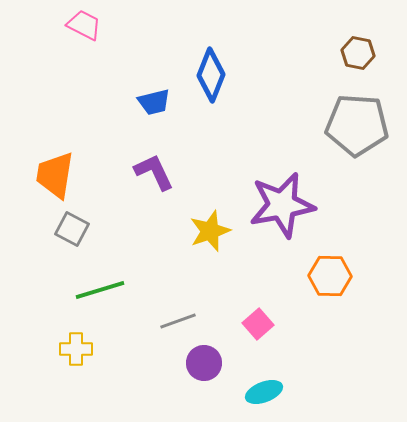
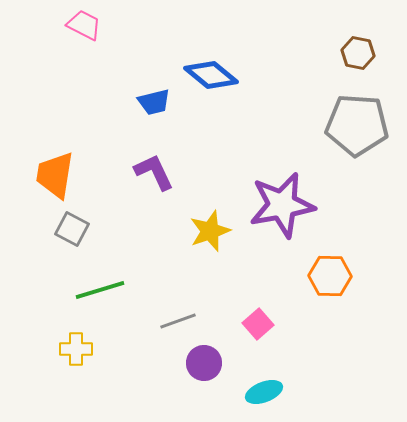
blue diamond: rotated 72 degrees counterclockwise
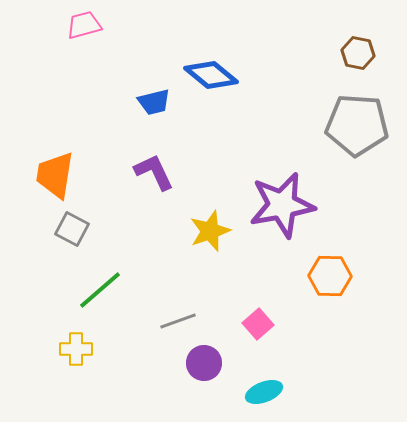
pink trapezoid: rotated 42 degrees counterclockwise
green line: rotated 24 degrees counterclockwise
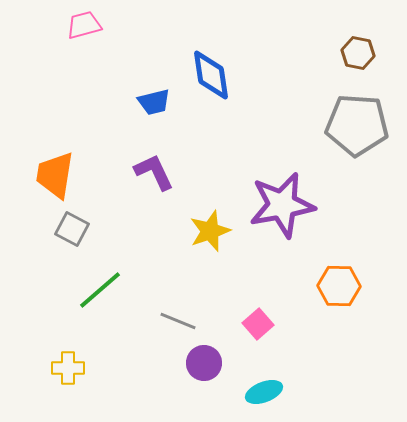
blue diamond: rotated 42 degrees clockwise
orange hexagon: moved 9 px right, 10 px down
gray line: rotated 42 degrees clockwise
yellow cross: moved 8 px left, 19 px down
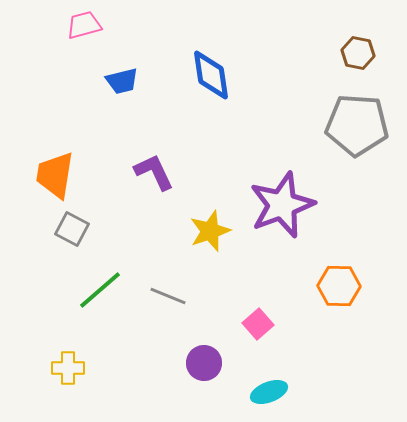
blue trapezoid: moved 32 px left, 21 px up
purple star: rotated 10 degrees counterclockwise
gray line: moved 10 px left, 25 px up
cyan ellipse: moved 5 px right
